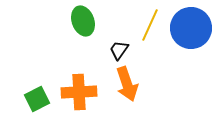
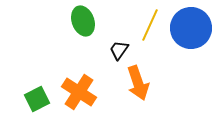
orange arrow: moved 11 px right, 1 px up
orange cross: rotated 36 degrees clockwise
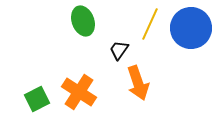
yellow line: moved 1 px up
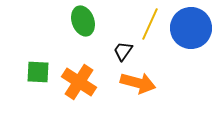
black trapezoid: moved 4 px right, 1 px down
orange arrow: rotated 56 degrees counterclockwise
orange cross: moved 10 px up
green square: moved 1 px right, 27 px up; rotated 30 degrees clockwise
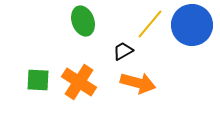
yellow line: rotated 16 degrees clockwise
blue circle: moved 1 px right, 3 px up
black trapezoid: rotated 25 degrees clockwise
green square: moved 8 px down
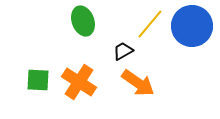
blue circle: moved 1 px down
orange arrow: rotated 20 degrees clockwise
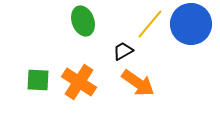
blue circle: moved 1 px left, 2 px up
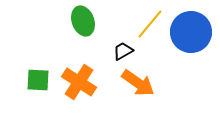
blue circle: moved 8 px down
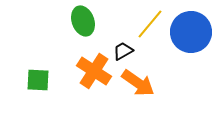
orange cross: moved 15 px right, 11 px up
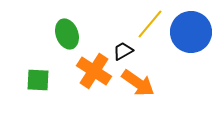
green ellipse: moved 16 px left, 13 px down
